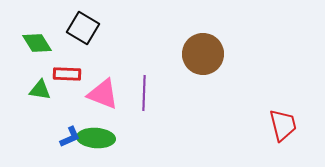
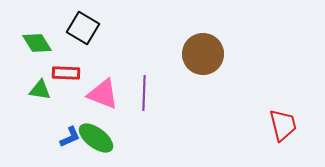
red rectangle: moved 1 px left, 1 px up
green ellipse: rotated 33 degrees clockwise
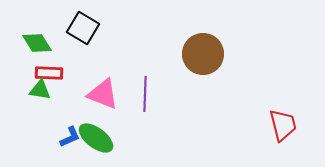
red rectangle: moved 17 px left
purple line: moved 1 px right, 1 px down
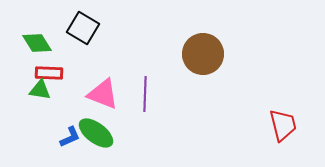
green ellipse: moved 5 px up
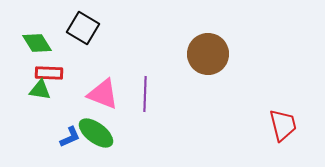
brown circle: moved 5 px right
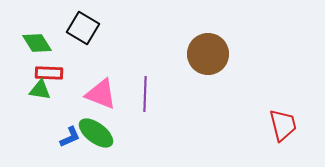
pink triangle: moved 2 px left
